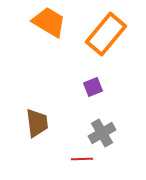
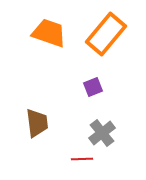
orange trapezoid: moved 11 px down; rotated 12 degrees counterclockwise
gray cross: rotated 8 degrees counterclockwise
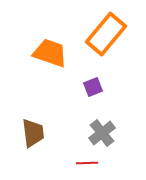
orange trapezoid: moved 1 px right, 20 px down
brown trapezoid: moved 4 px left, 10 px down
red line: moved 5 px right, 4 px down
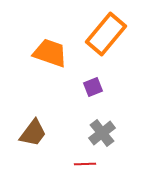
brown trapezoid: rotated 44 degrees clockwise
red line: moved 2 px left, 1 px down
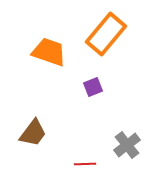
orange trapezoid: moved 1 px left, 1 px up
gray cross: moved 25 px right, 12 px down
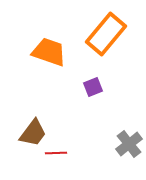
gray cross: moved 2 px right, 1 px up
red line: moved 29 px left, 11 px up
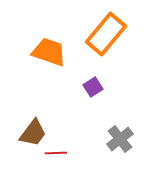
purple square: rotated 12 degrees counterclockwise
gray cross: moved 9 px left, 5 px up
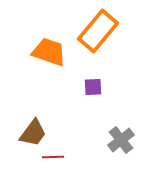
orange rectangle: moved 8 px left, 3 px up
purple square: rotated 30 degrees clockwise
gray cross: moved 1 px right, 1 px down
red line: moved 3 px left, 4 px down
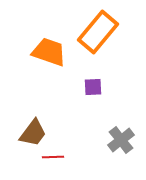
orange rectangle: moved 1 px down
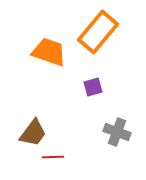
purple square: rotated 12 degrees counterclockwise
gray cross: moved 4 px left, 8 px up; rotated 32 degrees counterclockwise
